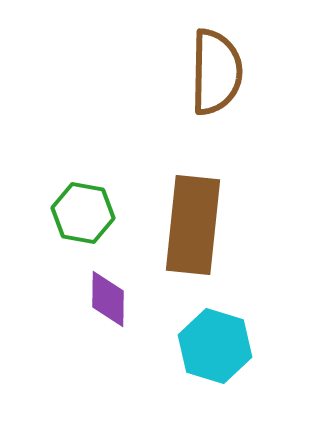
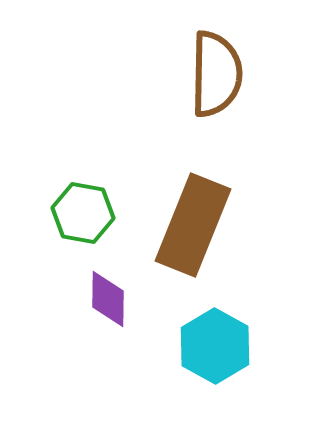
brown semicircle: moved 2 px down
brown rectangle: rotated 16 degrees clockwise
cyan hexagon: rotated 12 degrees clockwise
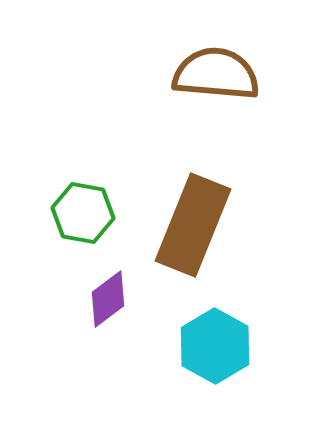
brown semicircle: rotated 86 degrees counterclockwise
purple diamond: rotated 52 degrees clockwise
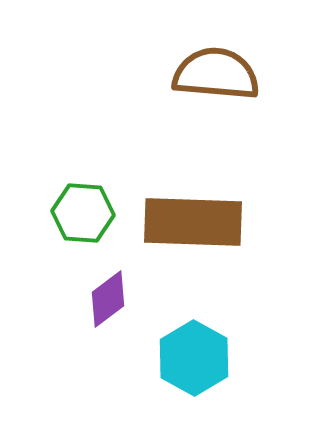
green hexagon: rotated 6 degrees counterclockwise
brown rectangle: moved 3 px up; rotated 70 degrees clockwise
cyan hexagon: moved 21 px left, 12 px down
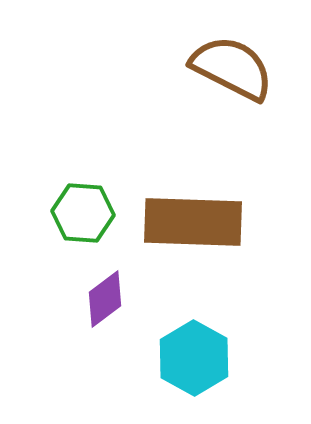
brown semicircle: moved 16 px right, 6 px up; rotated 22 degrees clockwise
purple diamond: moved 3 px left
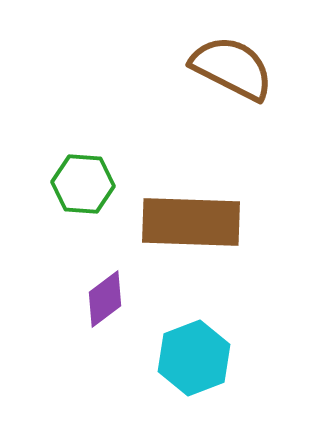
green hexagon: moved 29 px up
brown rectangle: moved 2 px left
cyan hexagon: rotated 10 degrees clockwise
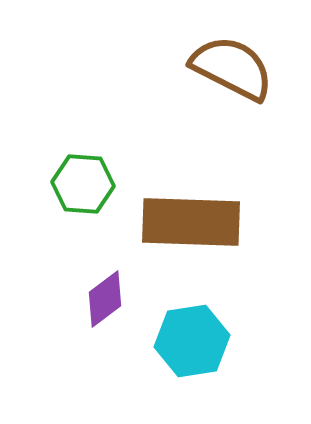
cyan hexagon: moved 2 px left, 17 px up; rotated 12 degrees clockwise
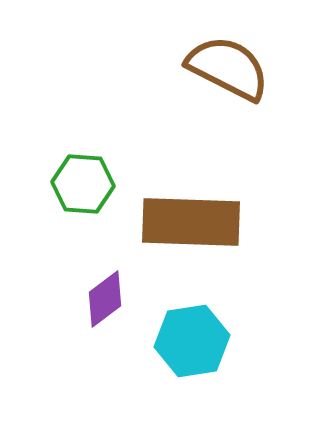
brown semicircle: moved 4 px left
